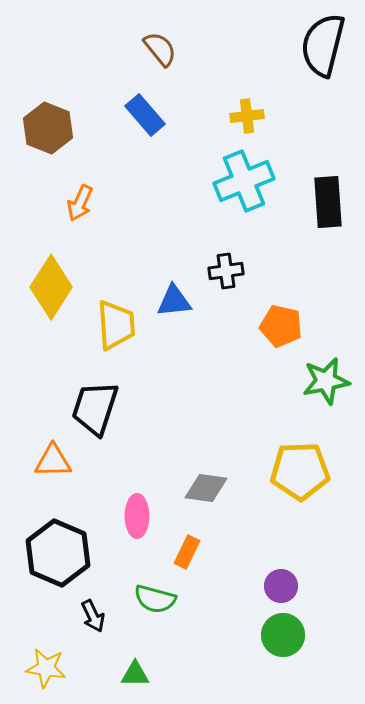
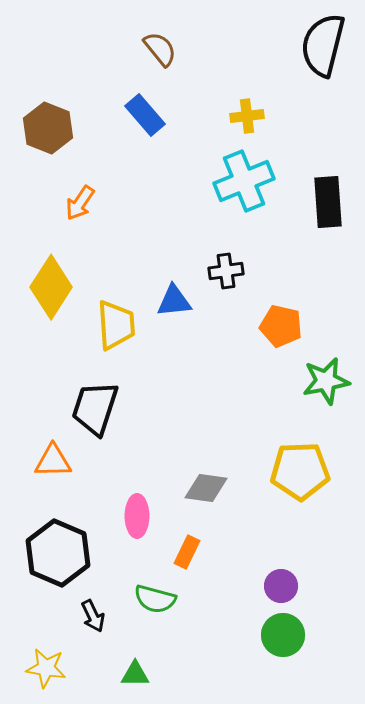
orange arrow: rotated 9 degrees clockwise
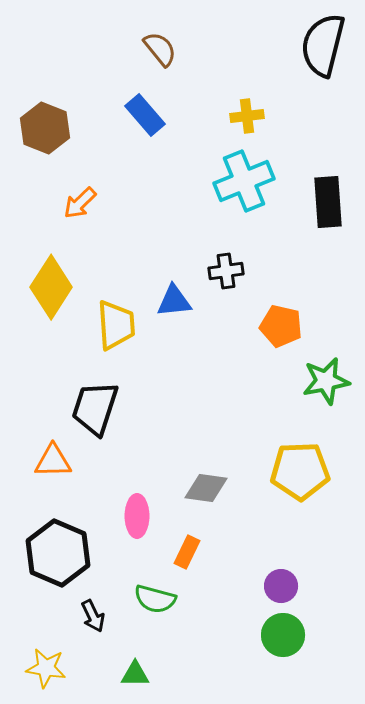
brown hexagon: moved 3 px left
orange arrow: rotated 12 degrees clockwise
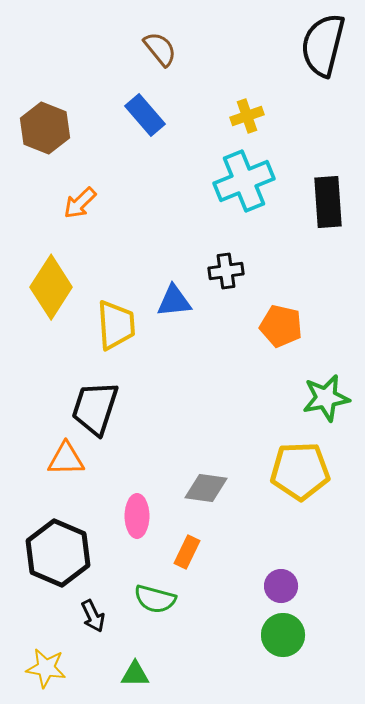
yellow cross: rotated 12 degrees counterclockwise
green star: moved 17 px down
orange triangle: moved 13 px right, 2 px up
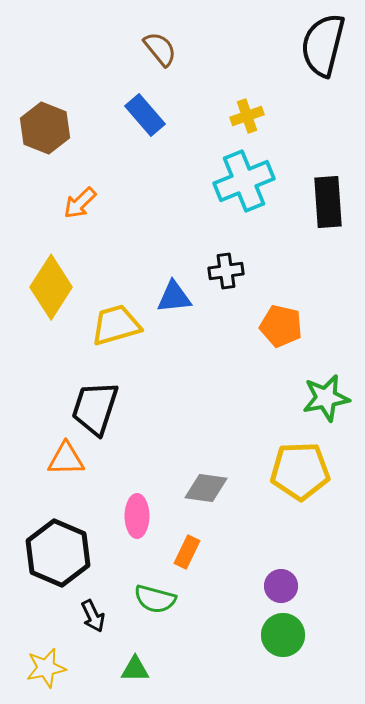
blue triangle: moved 4 px up
yellow trapezoid: rotated 102 degrees counterclockwise
yellow star: rotated 21 degrees counterclockwise
green triangle: moved 5 px up
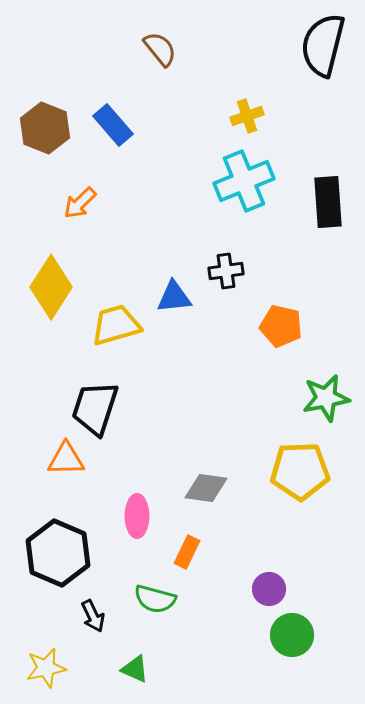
blue rectangle: moved 32 px left, 10 px down
purple circle: moved 12 px left, 3 px down
green circle: moved 9 px right
green triangle: rotated 24 degrees clockwise
